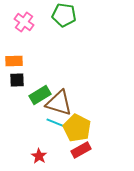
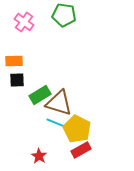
yellow pentagon: moved 1 px down
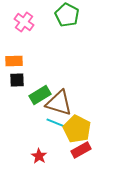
green pentagon: moved 3 px right; rotated 20 degrees clockwise
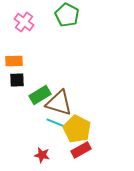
red star: moved 3 px right, 1 px up; rotated 21 degrees counterclockwise
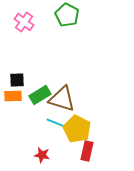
orange rectangle: moved 1 px left, 35 px down
brown triangle: moved 3 px right, 4 px up
red rectangle: moved 6 px right, 1 px down; rotated 48 degrees counterclockwise
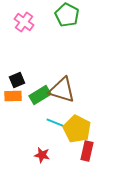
black square: rotated 21 degrees counterclockwise
brown triangle: moved 9 px up
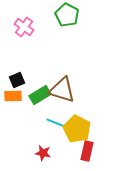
pink cross: moved 5 px down
red star: moved 1 px right, 2 px up
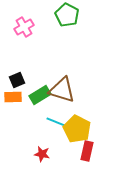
pink cross: rotated 24 degrees clockwise
orange rectangle: moved 1 px down
cyan line: moved 1 px up
red star: moved 1 px left, 1 px down
